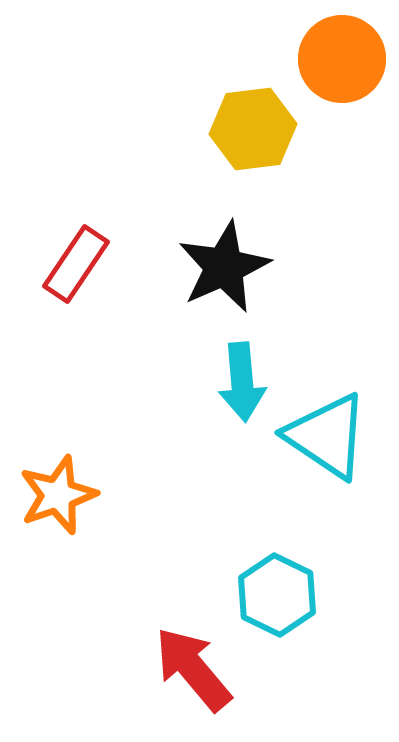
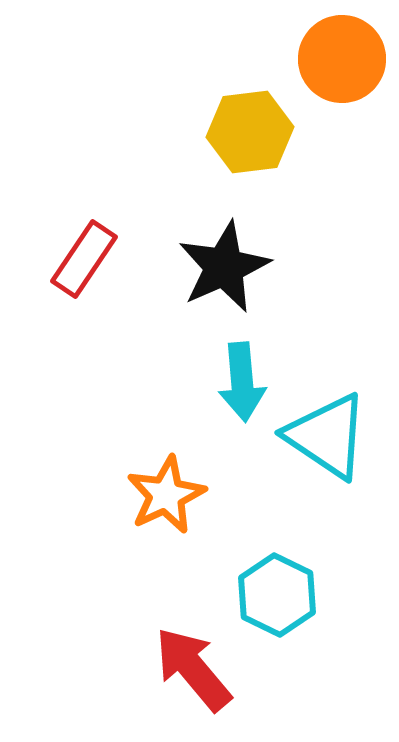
yellow hexagon: moved 3 px left, 3 px down
red rectangle: moved 8 px right, 5 px up
orange star: moved 108 px right; rotated 6 degrees counterclockwise
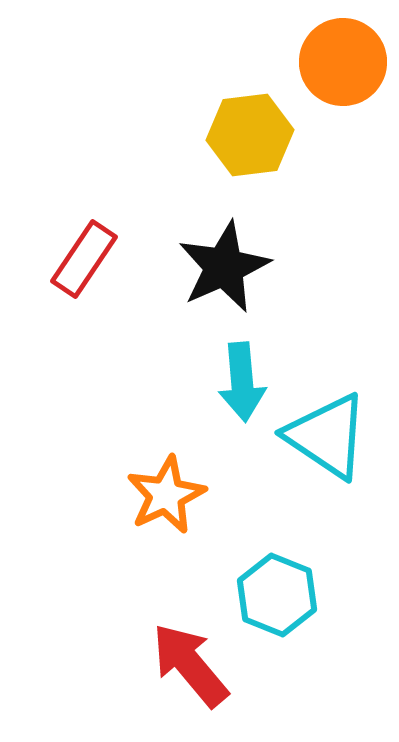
orange circle: moved 1 px right, 3 px down
yellow hexagon: moved 3 px down
cyan hexagon: rotated 4 degrees counterclockwise
red arrow: moved 3 px left, 4 px up
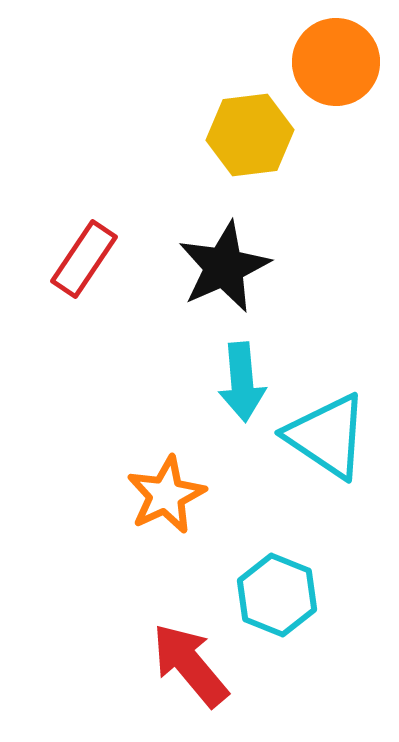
orange circle: moved 7 px left
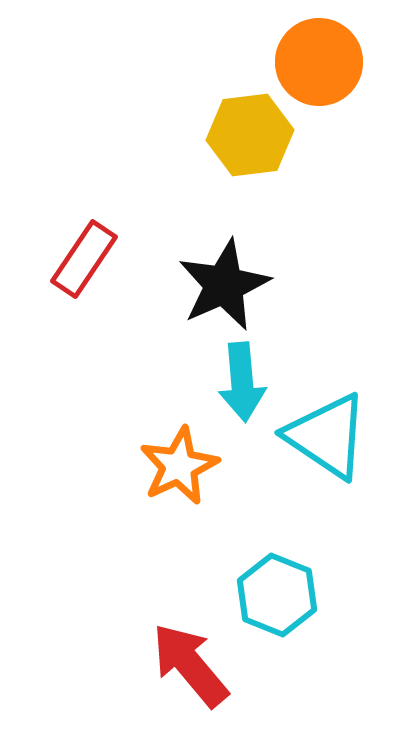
orange circle: moved 17 px left
black star: moved 18 px down
orange star: moved 13 px right, 29 px up
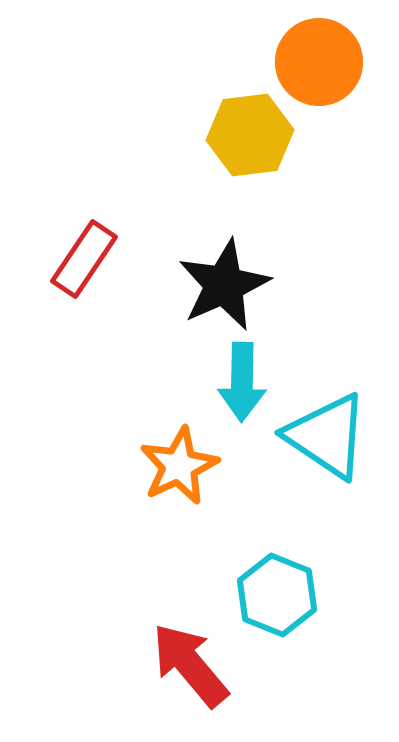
cyan arrow: rotated 6 degrees clockwise
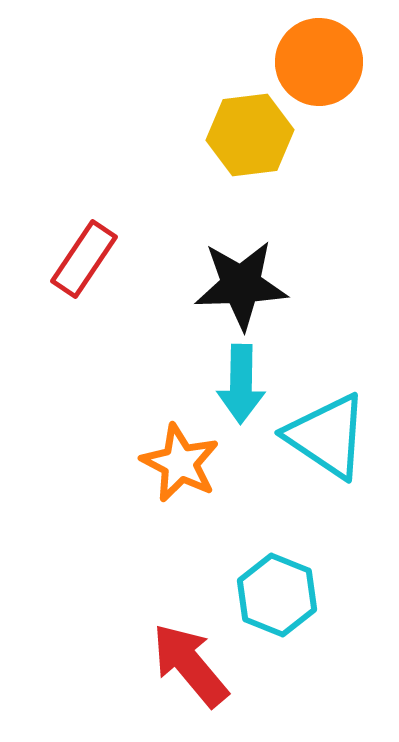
black star: moved 17 px right; rotated 22 degrees clockwise
cyan arrow: moved 1 px left, 2 px down
orange star: moved 1 px right, 3 px up; rotated 20 degrees counterclockwise
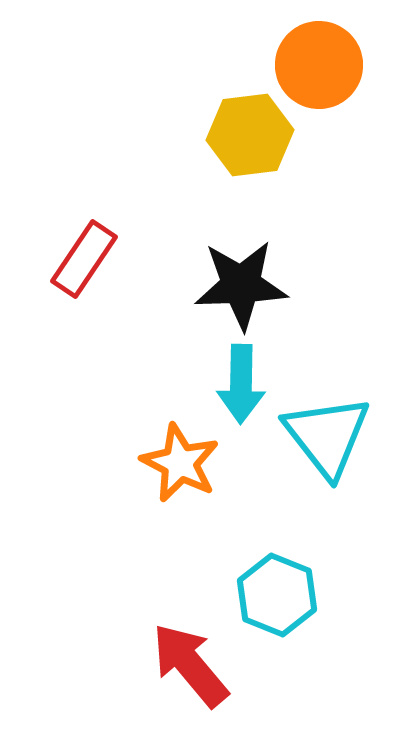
orange circle: moved 3 px down
cyan triangle: rotated 18 degrees clockwise
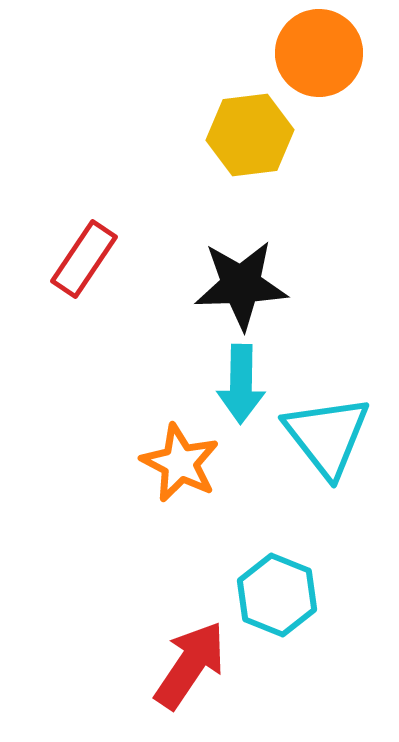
orange circle: moved 12 px up
red arrow: rotated 74 degrees clockwise
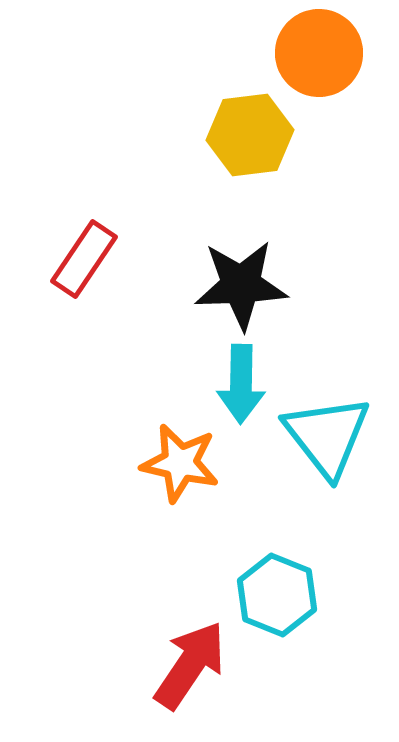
orange star: rotated 14 degrees counterclockwise
